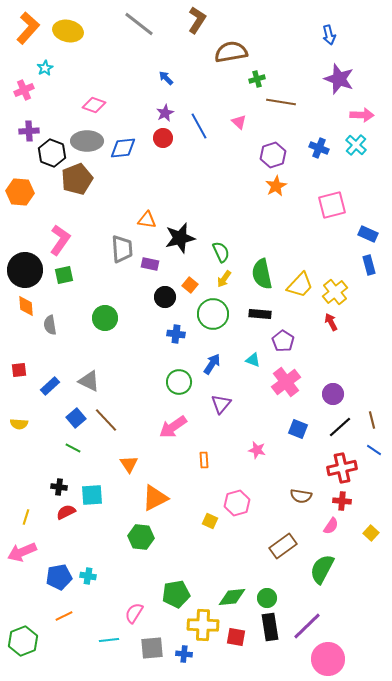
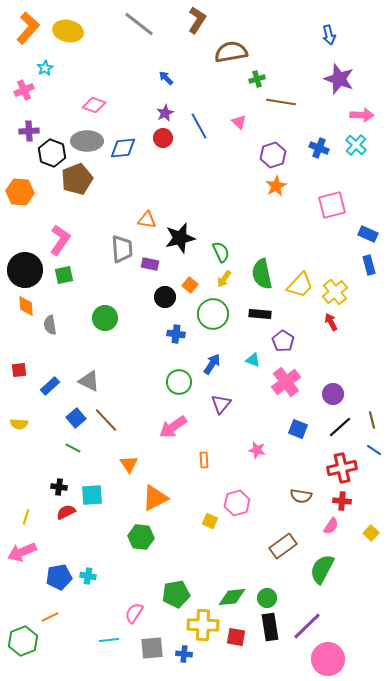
orange line at (64, 616): moved 14 px left, 1 px down
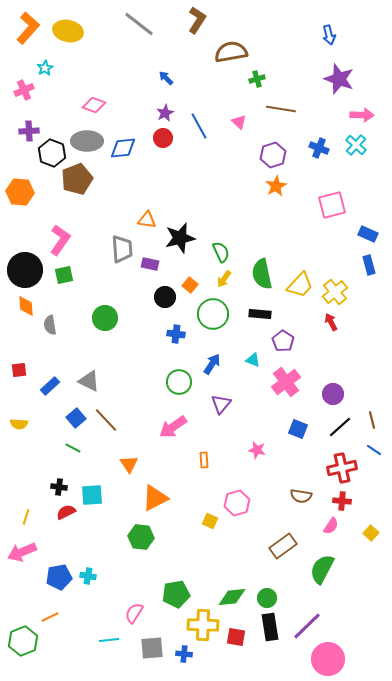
brown line at (281, 102): moved 7 px down
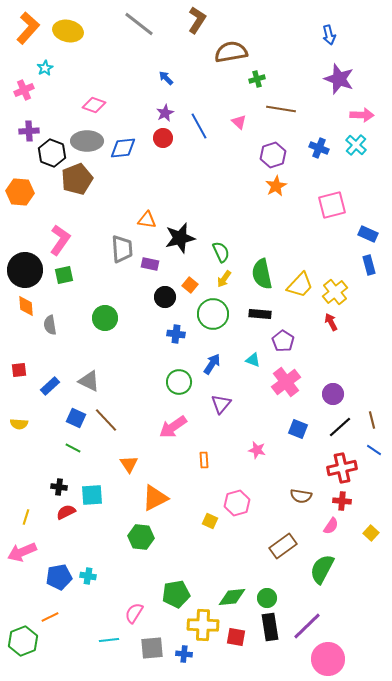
blue square at (76, 418): rotated 24 degrees counterclockwise
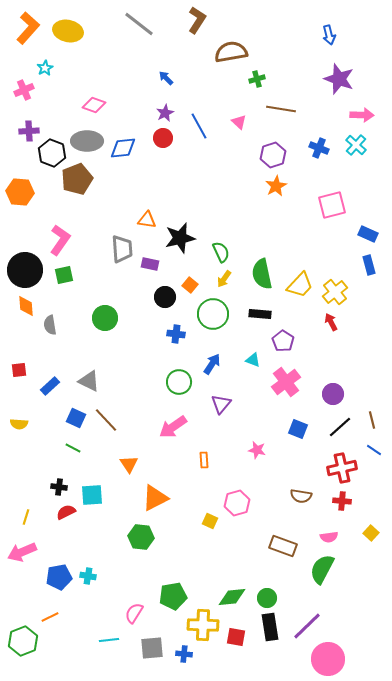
pink semicircle at (331, 526): moved 2 px left, 11 px down; rotated 48 degrees clockwise
brown rectangle at (283, 546): rotated 56 degrees clockwise
green pentagon at (176, 594): moved 3 px left, 2 px down
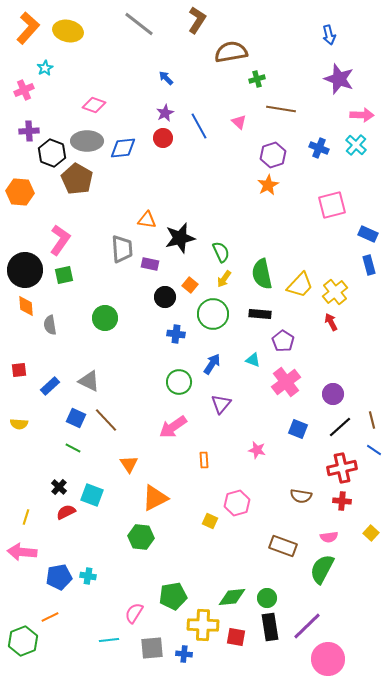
brown pentagon at (77, 179): rotated 20 degrees counterclockwise
orange star at (276, 186): moved 8 px left, 1 px up
black cross at (59, 487): rotated 35 degrees clockwise
cyan square at (92, 495): rotated 25 degrees clockwise
pink arrow at (22, 552): rotated 28 degrees clockwise
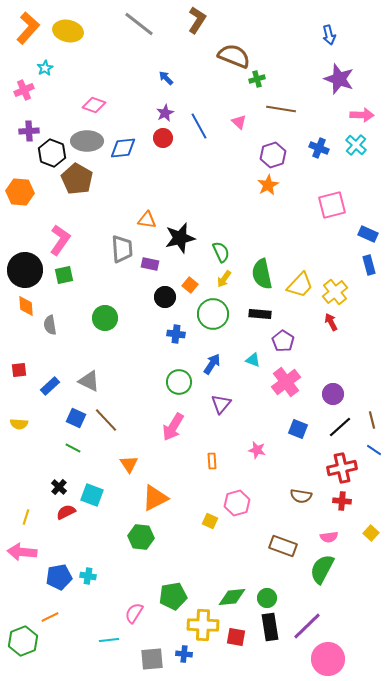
brown semicircle at (231, 52): moved 3 px right, 4 px down; rotated 32 degrees clockwise
pink arrow at (173, 427): rotated 24 degrees counterclockwise
orange rectangle at (204, 460): moved 8 px right, 1 px down
gray square at (152, 648): moved 11 px down
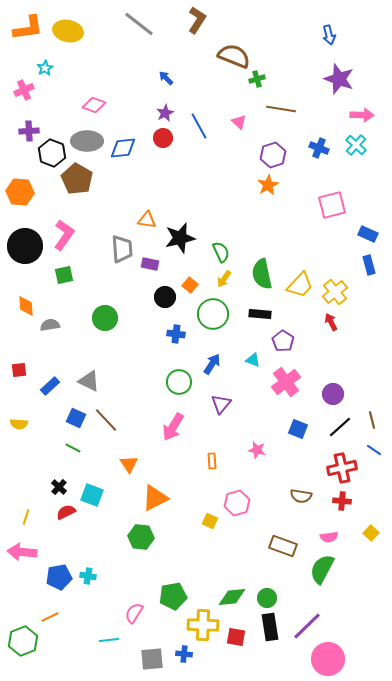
orange L-shape at (28, 28): rotated 40 degrees clockwise
pink L-shape at (60, 240): moved 4 px right, 5 px up
black circle at (25, 270): moved 24 px up
gray semicircle at (50, 325): rotated 90 degrees clockwise
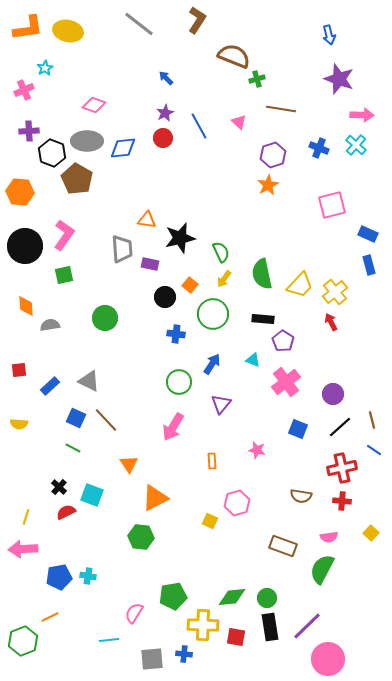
black rectangle at (260, 314): moved 3 px right, 5 px down
pink arrow at (22, 552): moved 1 px right, 3 px up; rotated 8 degrees counterclockwise
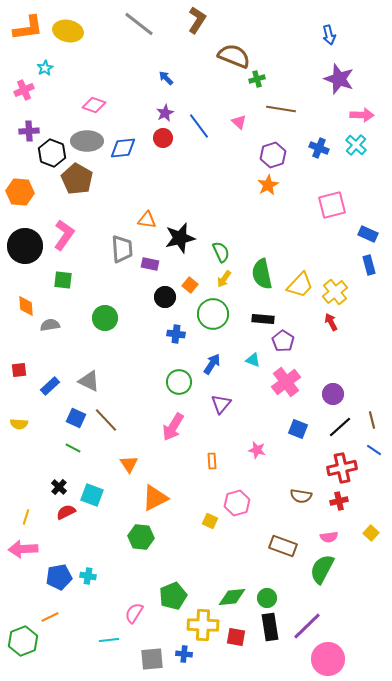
blue line at (199, 126): rotated 8 degrees counterclockwise
green square at (64, 275): moved 1 px left, 5 px down; rotated 18 degrees clockwise
red cross at (342, 501): moved 3 px left; rotated 18 degrees counterclockwise
green pentagon at (173, 596): rotated 12 degrees counterclockwise
